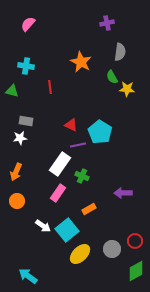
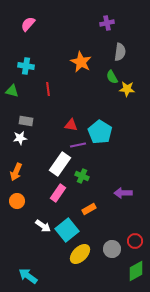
red line: moved 2 px left, 2 px down
red triangle: rotated 16 degrees counterclockwise
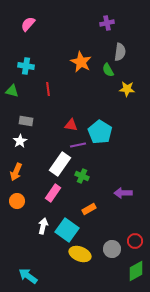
green semicircle: moved 4 px left, 7 px up
white star: moved 3 px down; rotated 24 degrees counterclockwise
pink rectangle: moved 5 px left
white arrow: rotated 112 degrees counterclockwise
cyan square: rotated 15 degrees counterclockwise
yellow ellipse: rotated 65 degrees clockwise
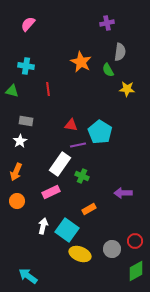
pink rectangle: moved 2 px left, 1 px up; rotated 30 degrees clockwise
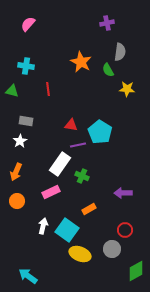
red circle: moved 10 px left, 11 px up
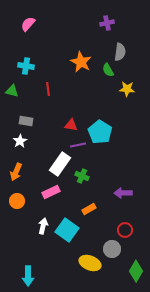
yellow ellipse: moved 10 px right, 9 px down
green diamond: rotated 30 degrees counterclockwise
cyan arrow: rotated 126 degrees counterclockwise
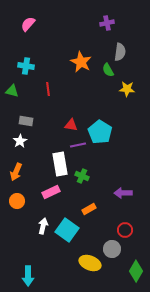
white rectangle: rotated 45 degrees counterclockwise
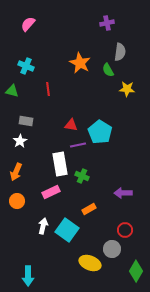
orange star: moved 1 px left, 1 px down
cyan cross: rotated 14 degrees clockwise
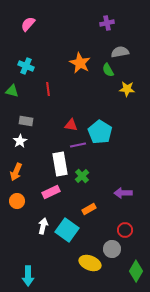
gray semicircle: rotated 108 degrees counterclockwise
green cross: rotated 24 degrees clockwise
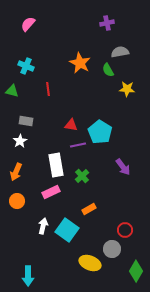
white rectangle: moved 4 px left, 1 px down
purple arrow: moved 26 px up; rotated 126 degrees counterclockwise
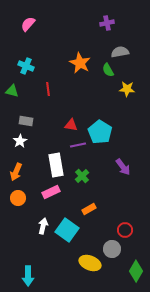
orange circle: moved 1 px right, 3 px up
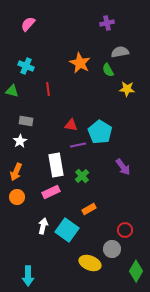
orange circle: moved 1 px left, 1 px up
